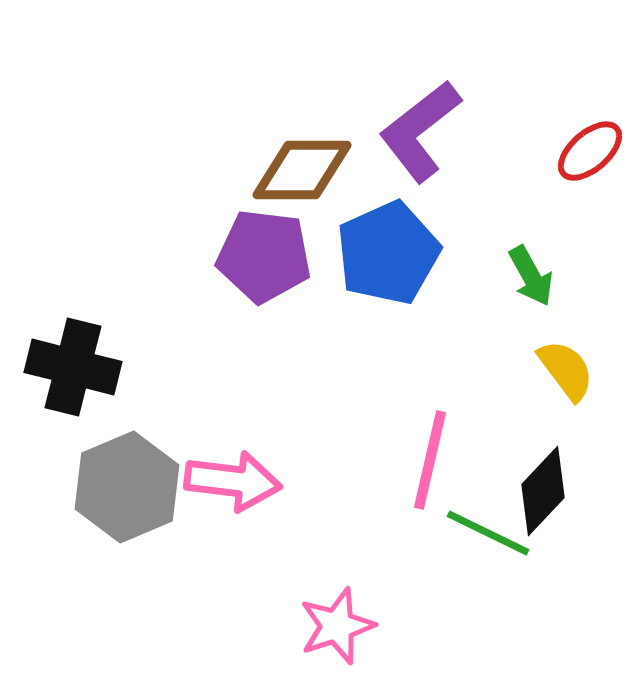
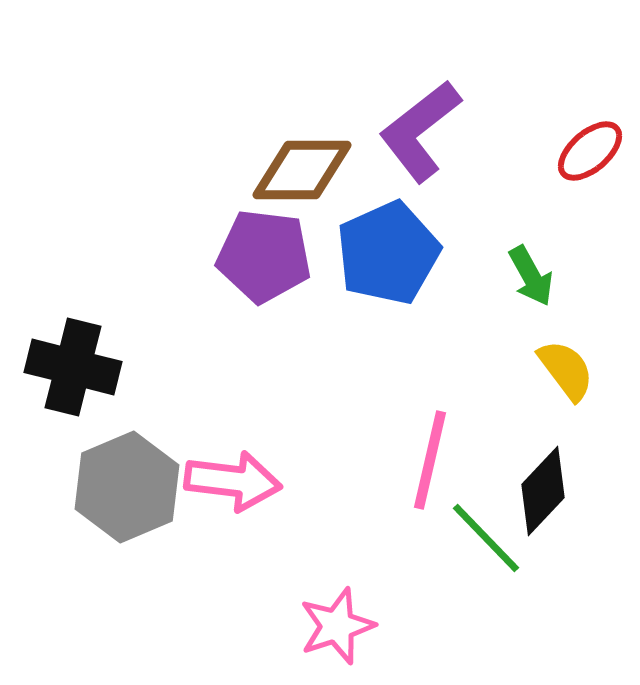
green line: moved 2 px left, 5 px down; rotated 20 degrees clockwise
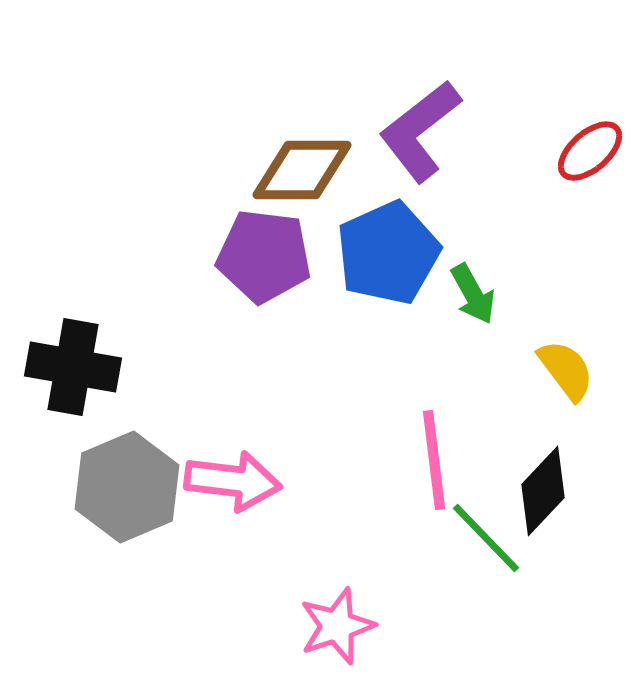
green arrow: moved 58 px left, 18 px down
black cross: rotated 4 degrees counterclockwise
pink line: moved 4 px right; rotated 20 degrees counterclockwise
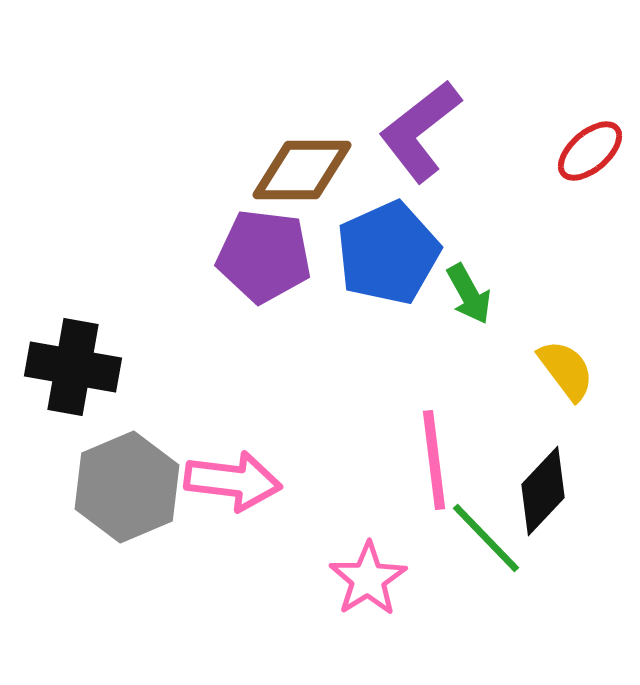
green arrow: moved 4 px left
pink star: moved 31 px right, 47 px up; rotated 14 degrees counterclockwise
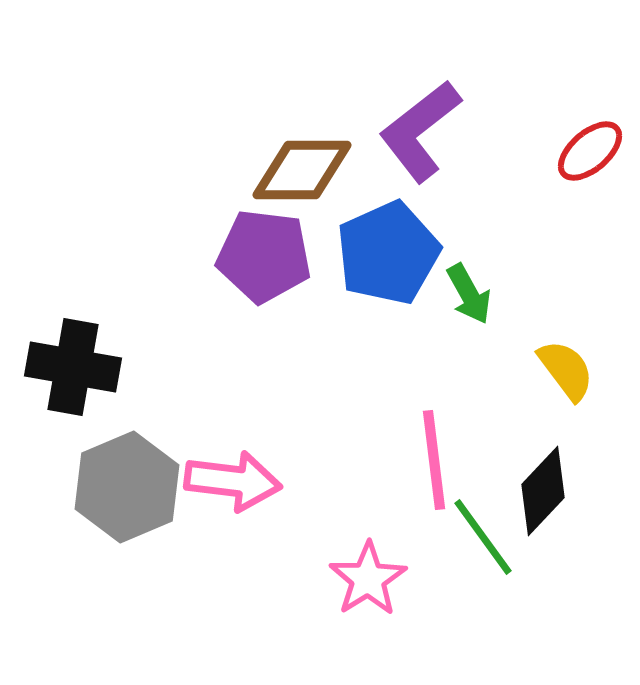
green line: moved 3 px left, 1 px up; rotated 8 degrees clockwise
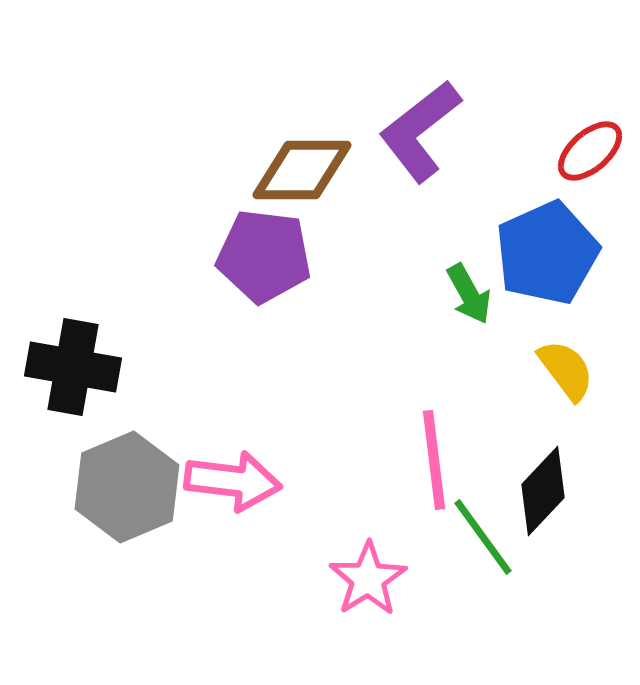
blue pentagon: moved 159 px right
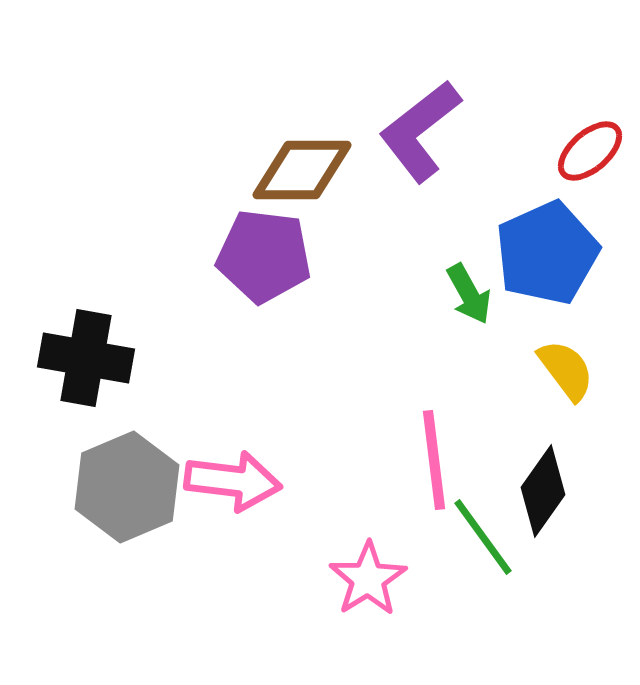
black cross: moved 13 px right, 9 px up
black diamond: rotated 8 degrees counterclockwise
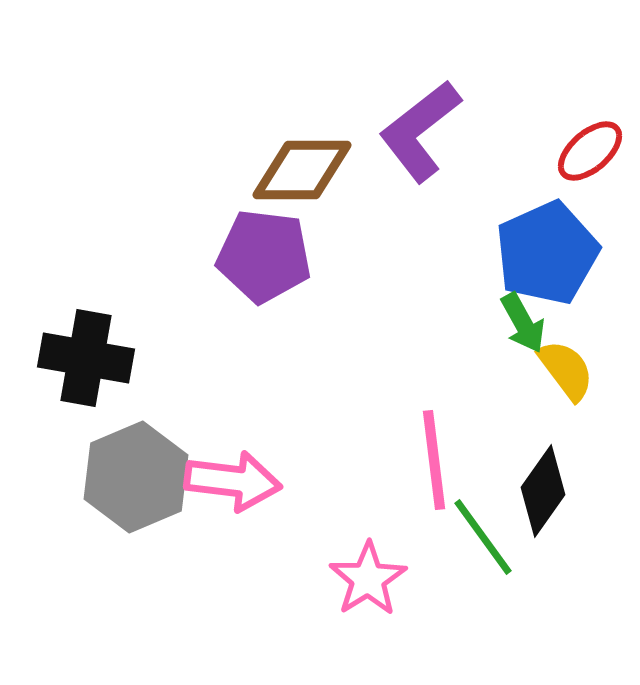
green arrow: moved 54 px right, 29 px down
gray hexagon: moved 9 px right, 10 px up
